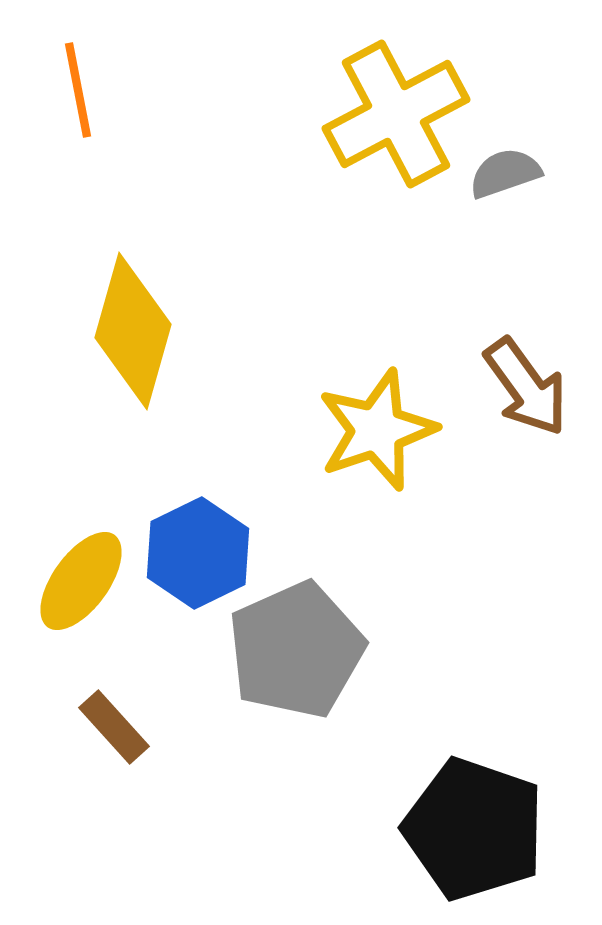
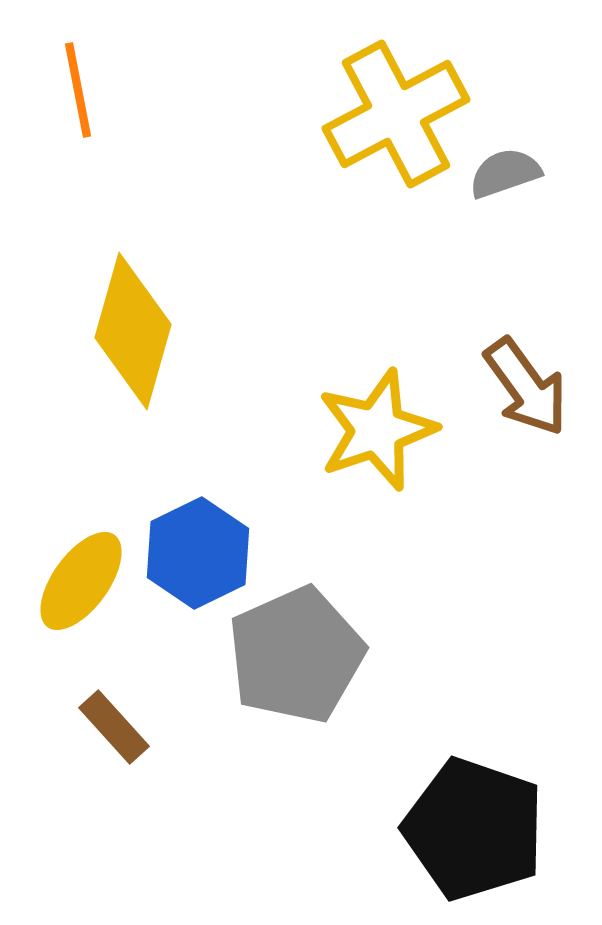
gray pentagon: moved 5 px down
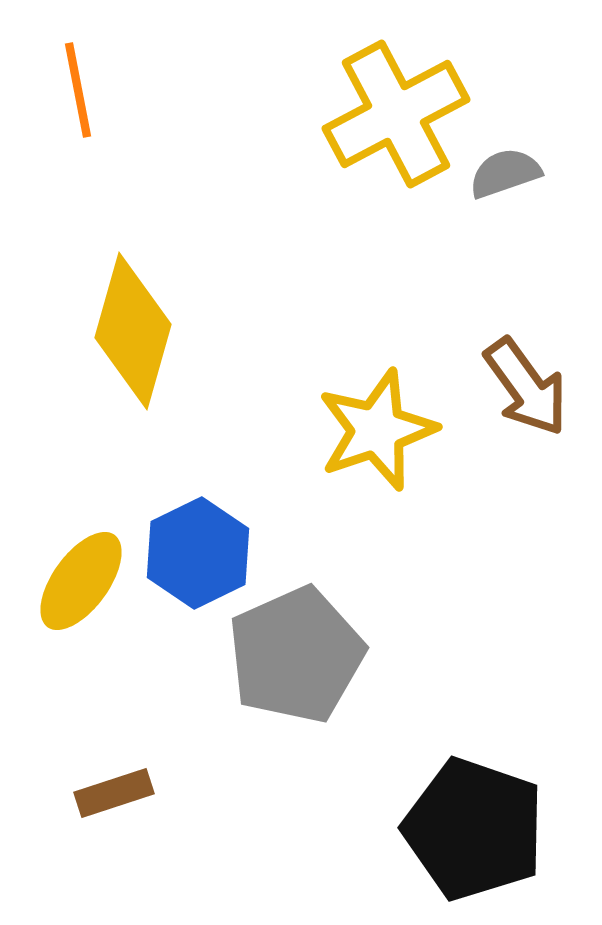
brown rectangle: moved 66 px down; rotated 66 degrees counterclockwise
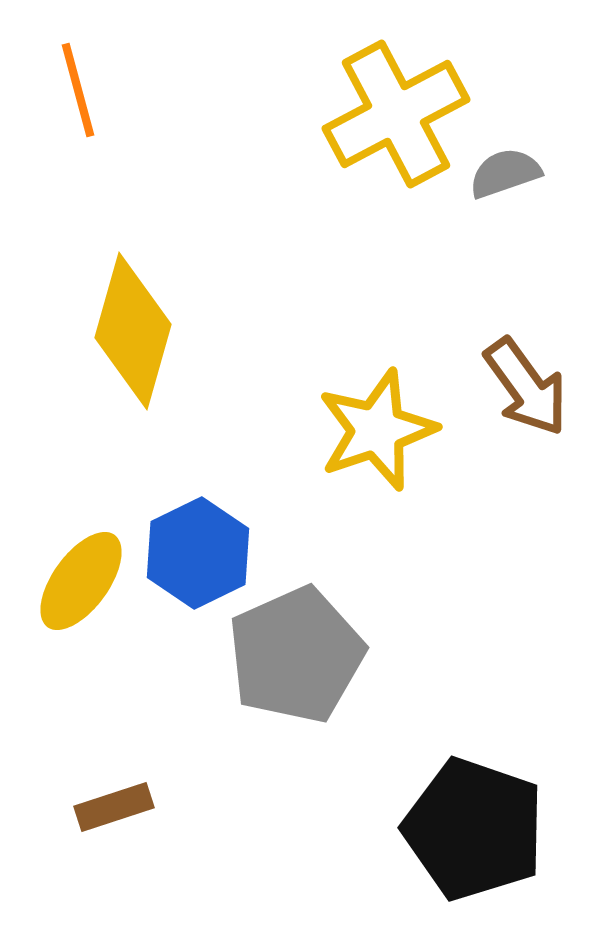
orange line: rotated 4 degrees counterclockwise
brown rectangle: moved 14 px down
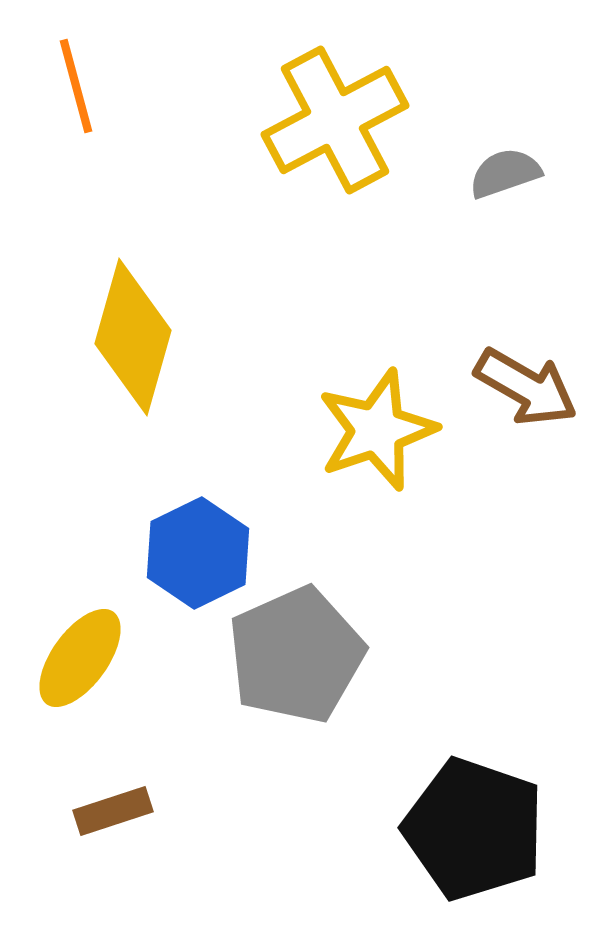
orange line: moved 2 px left, 4 px up
yellow cross: moved 61 px left, 6 px down
yellow diamond: moved 6 px down
brown arrow: rotated 24 degrees counterclockwise
yellow ellipse: moved 1 px left, 77 px down
brown rectangle: moved 1 px left, 4 px down
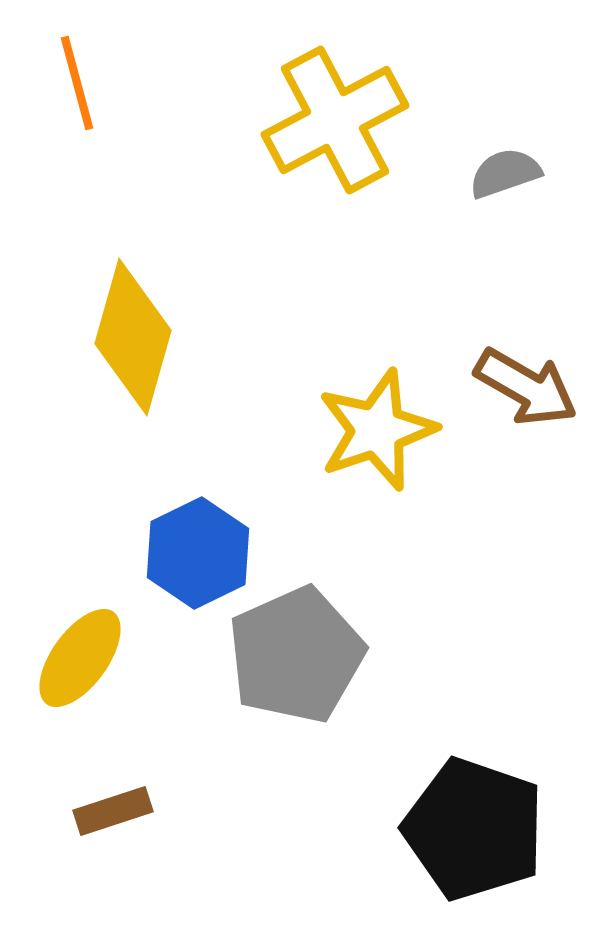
orange line: moved 1 px right, 3 px up
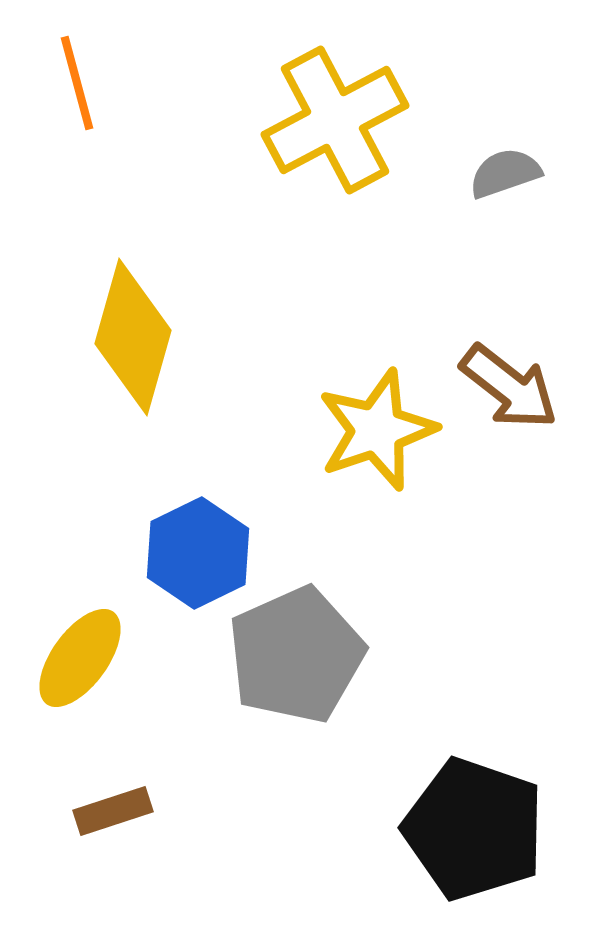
brown arrow: moved 17 px left; rotated 8 degrees clockwise
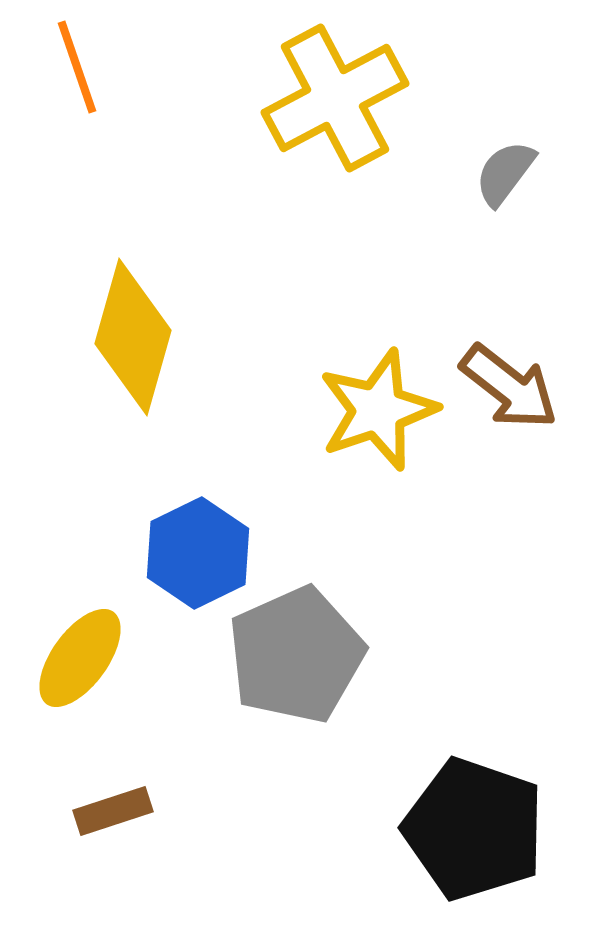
orange line: moved 16 px up; rotated 4 degrees counterclockwise
yellow cross: moved 22 px up
gray semicircle: rotated 34 degrees counterclockwise
yellow star: moved 1 px right, 20 px up
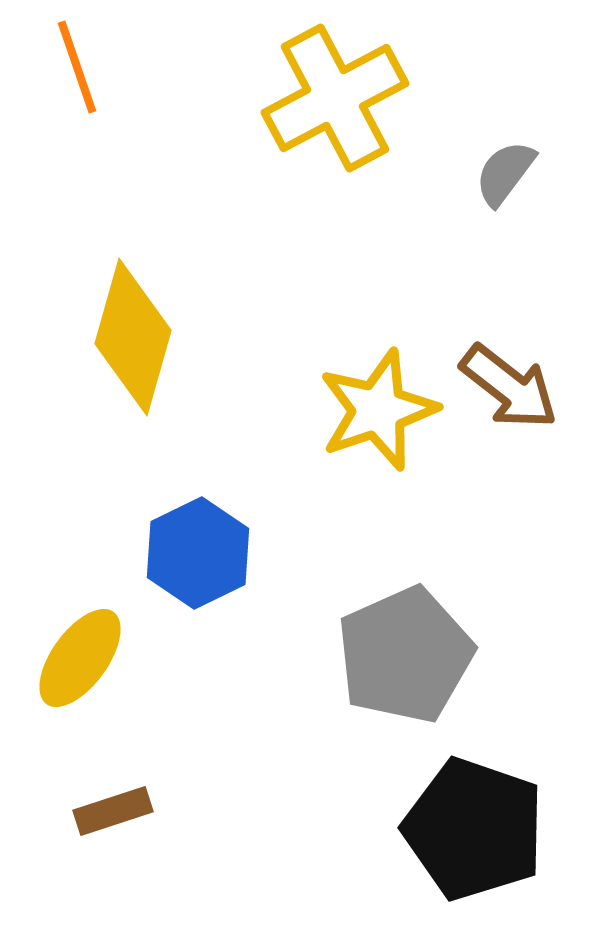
gray pentagon: moved 109 px right
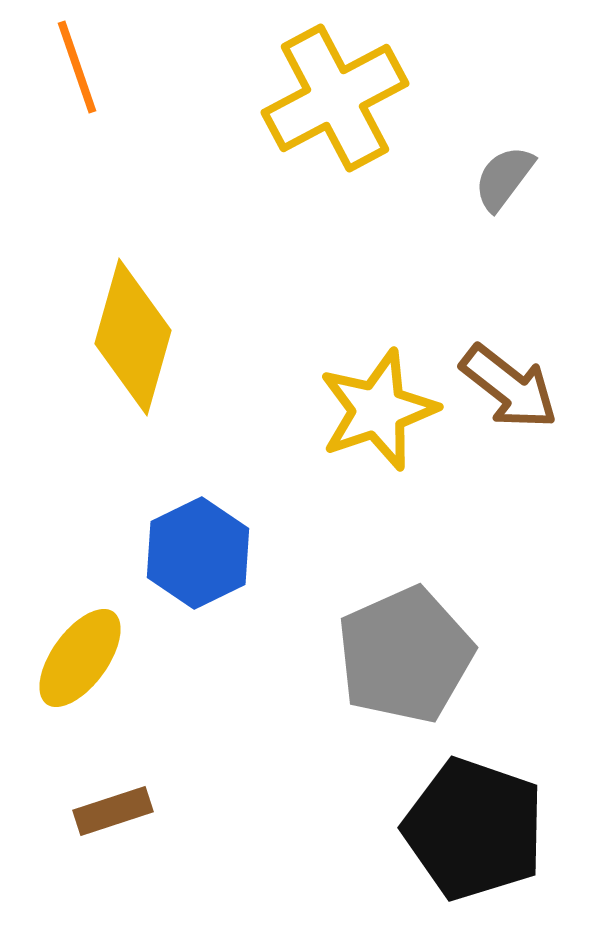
gray semicircle: moved 1 px left, 5 px down
